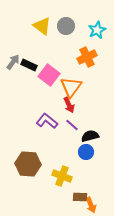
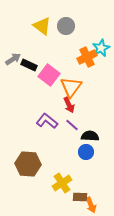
cyan star: moved 4 px right, 18 px down
gray arrow: moved 3 px up; rotated 21 degrees clockwise
black semicircle: rotated 18 degrees clockwise
yellow cross: moved 7 px down; rotated 36 degrees clockwise
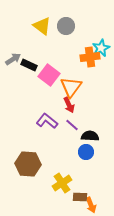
orange cross: moved 3 px right; rotated 18 degrees clockwise
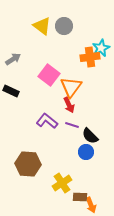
gray circle: moved 2 px left
black rectangle: moved 18 px left, 26 px down
purple line: rotated 24 degrees counterclockwise
black semicircle: rotated 138 degrees counterclockwise
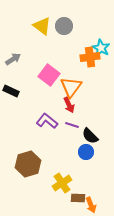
cyan star: rotated 18 degrees counterclockwise
brown hexagon: rotated 20 degrees counterclockwise
brown rectangle: moved 2 px left, 1 px down
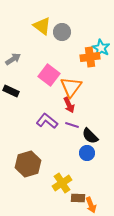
gray circle: moved 2 px left, 6 px down
blue circle: moved 1 px right, 1 px down
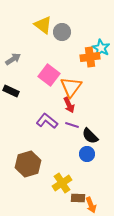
yellow triangle: moved 1 px right, 1 px up
blue circle: moved 1 px down
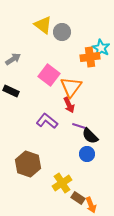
purple line: moved 7 px right, 1 px down
brown hexagon: rotated 25 degrees counterclockwise
brown rectangle: rotated 32 degrees clockwise
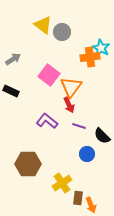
black semicircle: moved 12 px right
brown hexagon: rotated 20 degrees counterclockwise
brown rectangle: rotated 64 degrees clockwise
